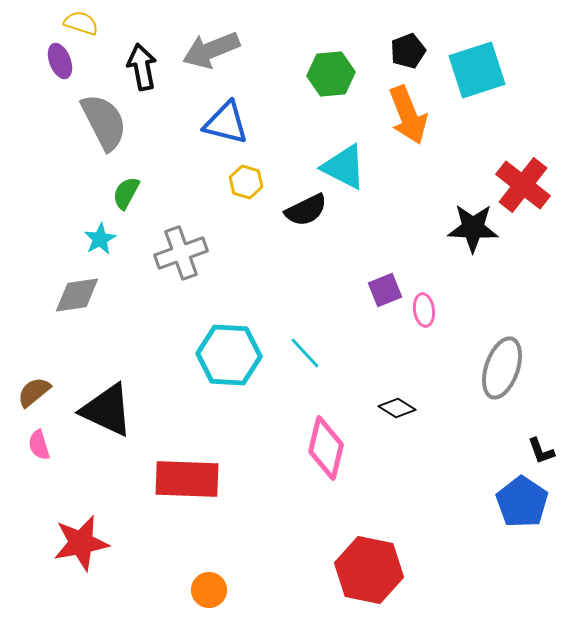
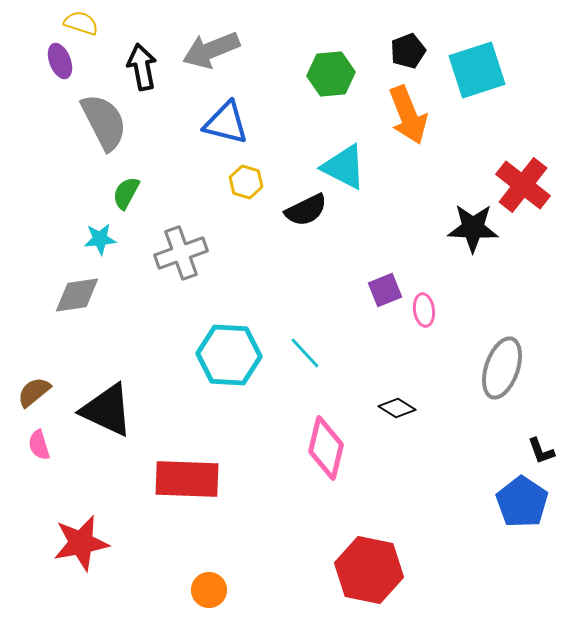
cyan star: rotated 24 degrees clockwise
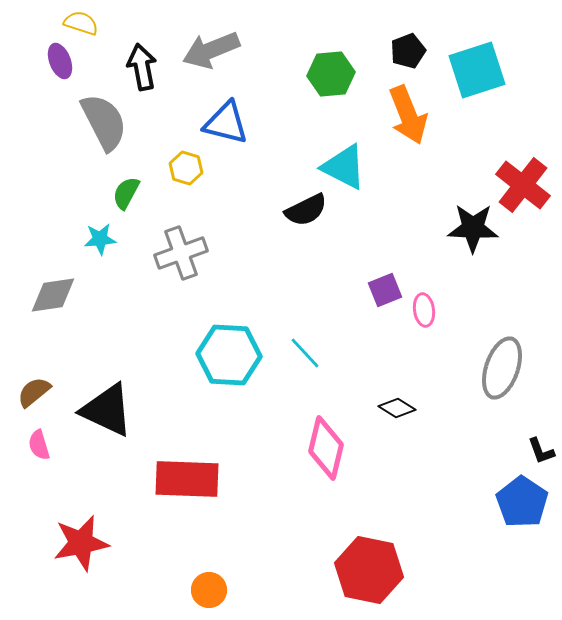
yellow hexagon: moved 60 px left, 14 px up
gray diamond: moved 24 px left
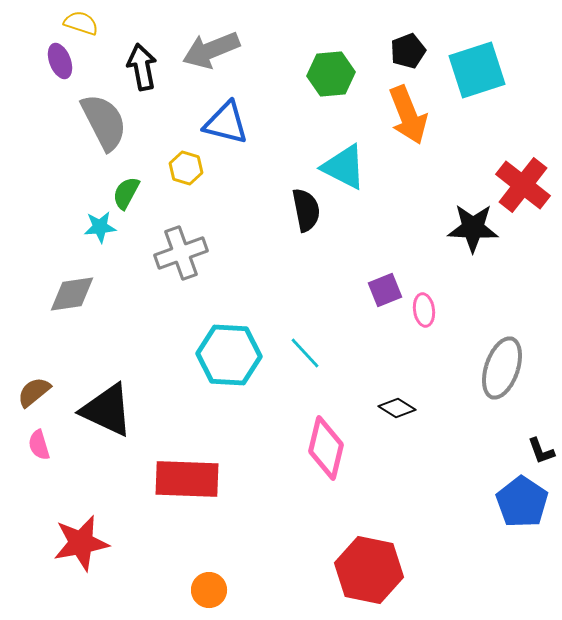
black semicircle: rotated 75 degrees counterclockwise
cyan star: moved 12 px up
gray diamond: moved 19 px right, 1 px up
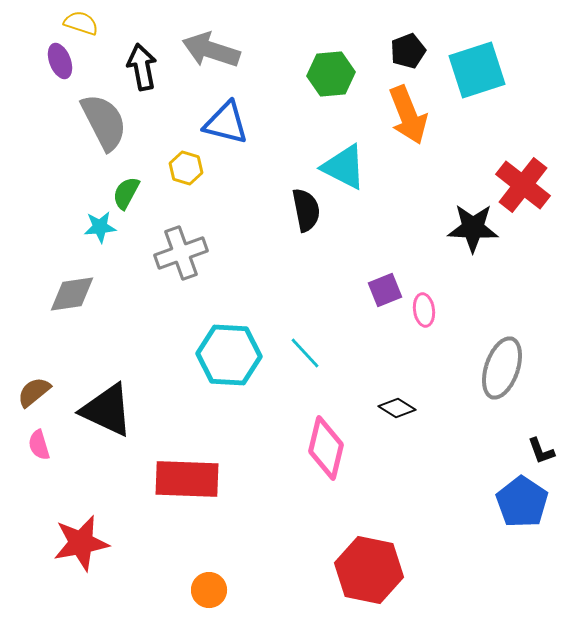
gray arrow: rotated 40 degrees clockwise
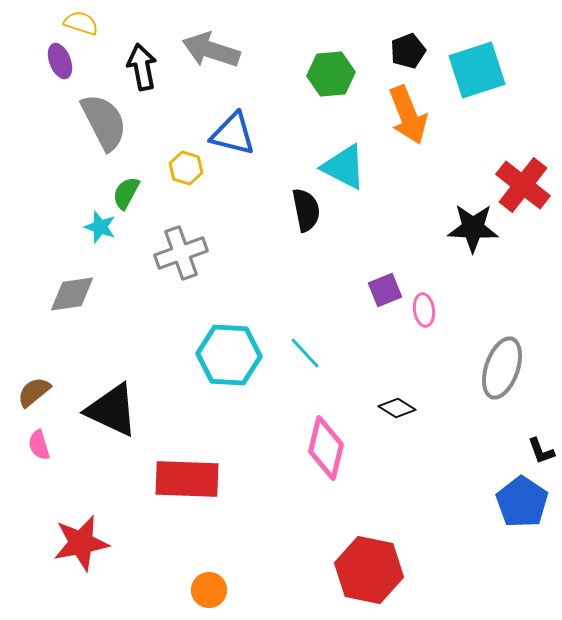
blue triangle: moved 7 px right, 11 px down
cyan star: rotated 24 degrees clockwise
black triangle: moved 5 px right
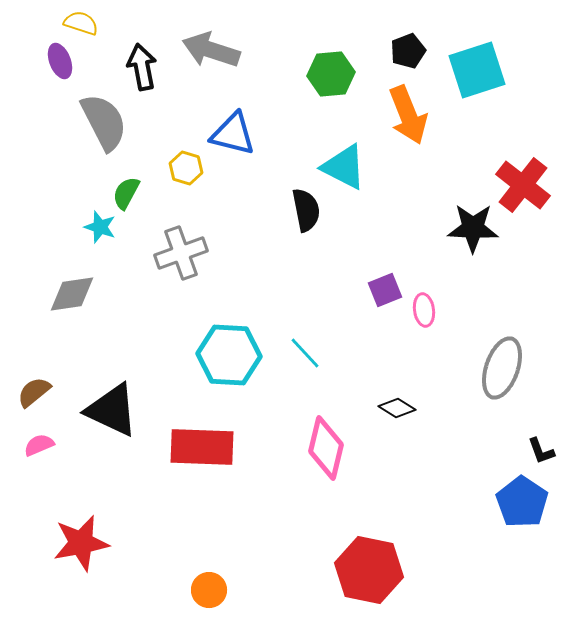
pink semicircle: rotated 84 degrees clockwise
red rectangle: moved 15 px right, 32 px up
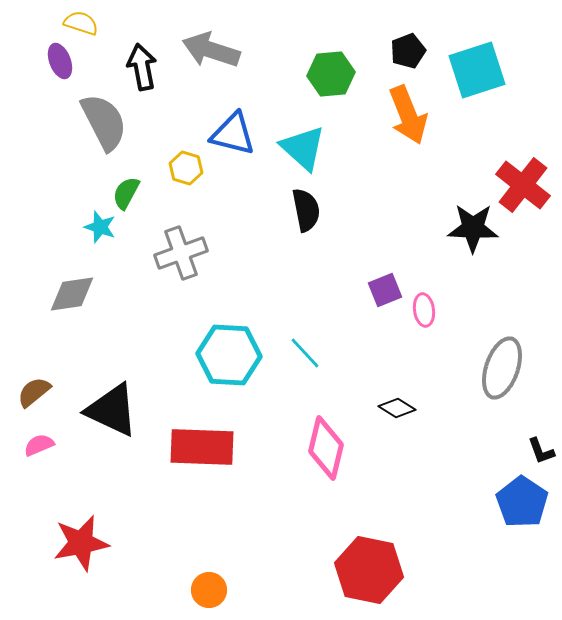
cyan triangle: moved 41 px left, 19 px up; rotated 15 degrees clockwise
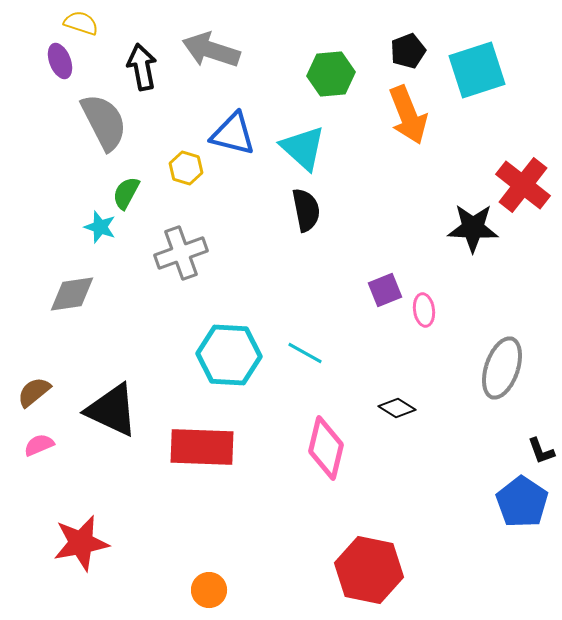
cyan line: rotated 18 degrees counterclockwise
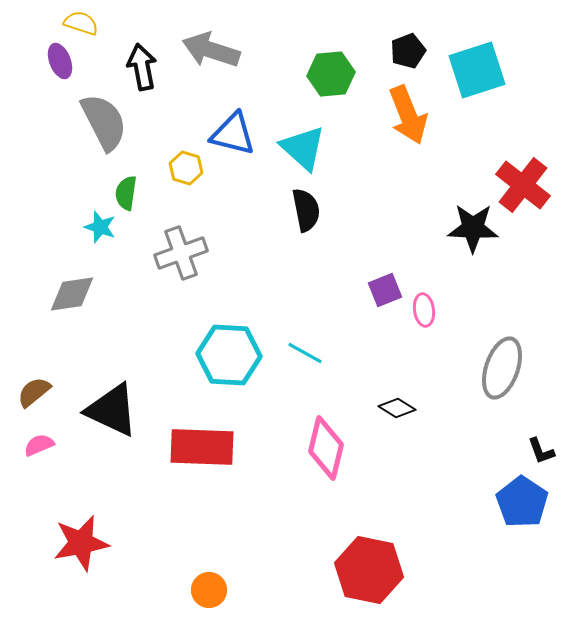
green semicircle: rotated 20 degrees counterclockwise
